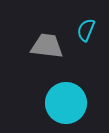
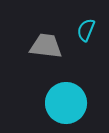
gray trapezoid: moved 1 px left
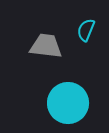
cyan circle: moved 2 px right
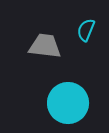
gray trapezoid: moved 1 px left
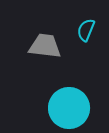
cyan circle: moved 1 px right, 5 px down
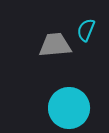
gray trapezoid: moved 10 px right, 1 px up; rotated 12 degrees counterclockwise
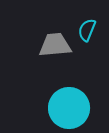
cyan semicircle: moved 1 px right
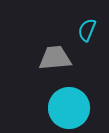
gray trapezoid: moved 13 px down
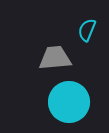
cyan circle: moved 6 px up
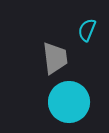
gray trapezoid: rotated 88 degrees clockwise
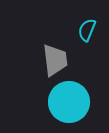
gray trapezoid: moved 2 px down
